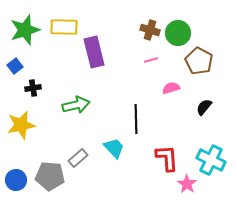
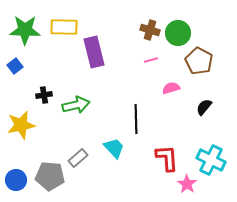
green star: rotated 20 degrees clockwise
black cross: moved 11 px right, 7 px down
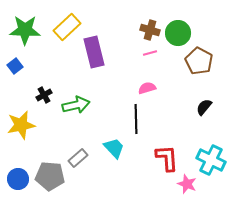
yellow rectangle: moved 3 px right; rotated 44 degrees counterclockwise
pink line: moved 1 px left, 7 px up
pink semicircle: moved 24 px left
black cross: rotated 21 degrees counterclockwise
blue circle: moved 2 px right, 1 px up
pink star: rotated 12 degrees counterclockwise
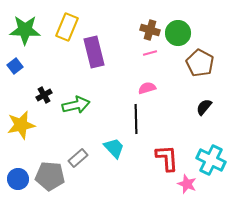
yellow rectangle: rotated 24 degrees counterclockwise
brown pentagon: moved 1 px right, 2 px down
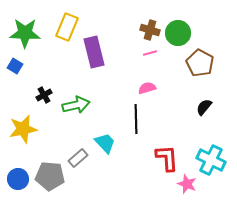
green star: moved 3 px down
blue square: rotated 21 degrees counterclockwise
yellow star: moved 2 px right, 4 px down
cyan trapezoid: moved 9 px left, 5 px up
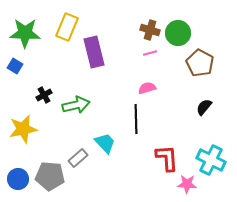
pink star: rotated 18 degrees counterclockwise
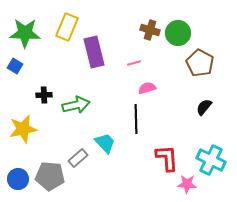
pink line: moved 16 px left, 10 px down
black cross: rotated 28 degrees clockwise
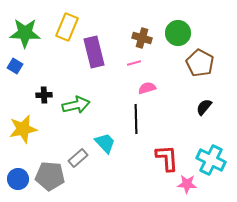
brown cross: moved 8 px left, 8 px down
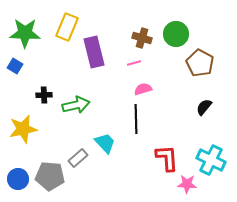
green circle: moved 2 px left, 1 px down
pink semicircle: moved 4 px left, 1 px down
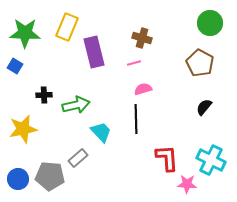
green circle: moved 34 px right, 11 px up
cyan trapezoid: moved 4 px left, 11 px up
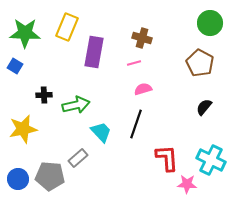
purple rectangle: rotated 24 degrees clockwise
black line: moved 5 px down; rotated 20 degrees clockwise
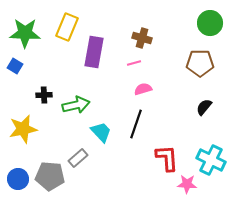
brown pentagon: rotated 28 degrees counterclockwise
